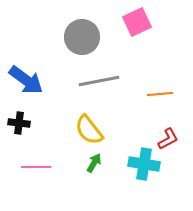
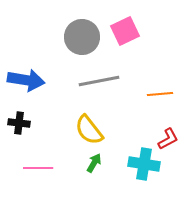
pink square: moved 12 px left, 9 px down
blue arrow: rotated 27 degrees counterclockwise
pink line: moved 2 px right, 1 px down
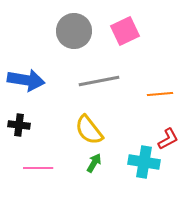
gray circle: moved 8 px left, 6 px up
black cross: moved 2 px down
cyan cross: moved 2 px up
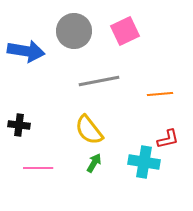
blue arrow: moved 29 px up
red L-shape: rotated 15 degrees clockwise
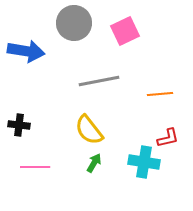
gray circle: moved 8 px up
red L-shape: moved 1 px up
pink line: moved 3 px left, 1 px up
